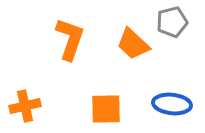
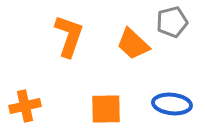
orange L-shape: moved 1 px left, 3 px up
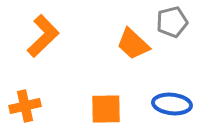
orange L-shape: moved 26 px left; rotated 27 degrees clockwise
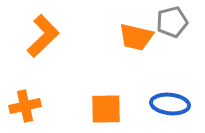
orange trapezoid: moved 3 px right, 7 px up; rotated 30 degrees counterclockwise
blue ellipse: moved 2 px left
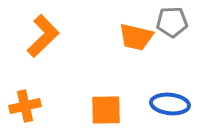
gray pentagon: rotated 12 degrees clockwise
orange square: moved 1 px down
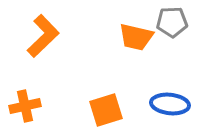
orange square: rotated 16 degrees counterclockwise
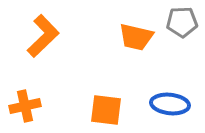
gray pentagon: moved 10 px right
orange square: rotated 24 degrees clockwise
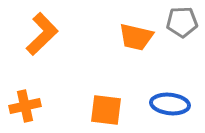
orange L-shape: moved 1 px left, 2 px up
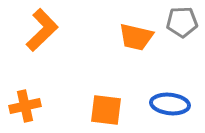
orange L-shape: moved 4 px up
